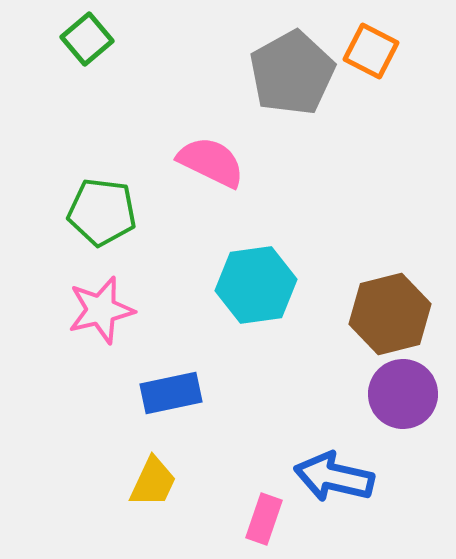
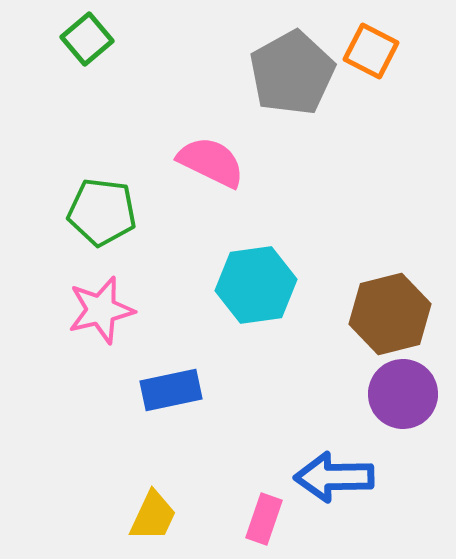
blue rectangle: moved 3 px up
blue arrow: rotated 14 degrees counterclockwise
yellow trapezoid: moved 34 px down
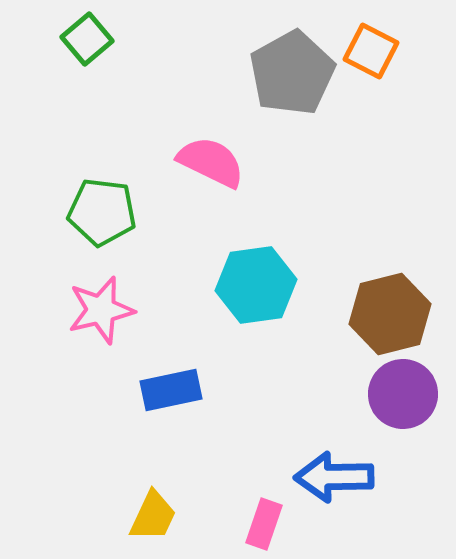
pink rectangle: moved 5 px down
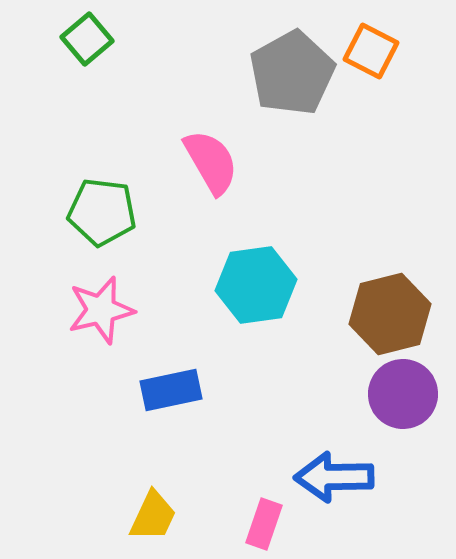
pink semicircle: rotated 34 degrees clockwise
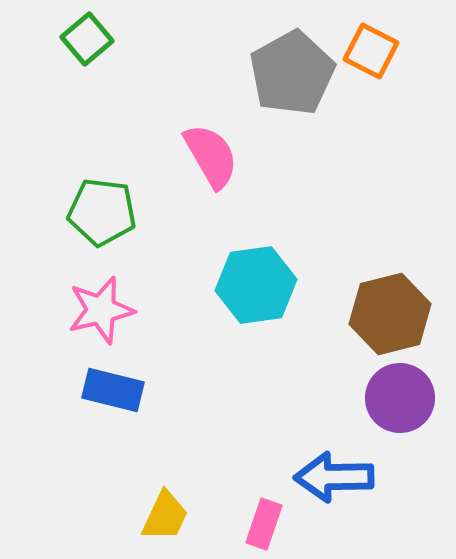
pink semicircle: moved 6 px up
blue rectangle: moved 58 px left; rotated 26 degrees clockwise
purple circle: moved 3 px left, 4 px down
yellow trapezoid: moved 12 px right
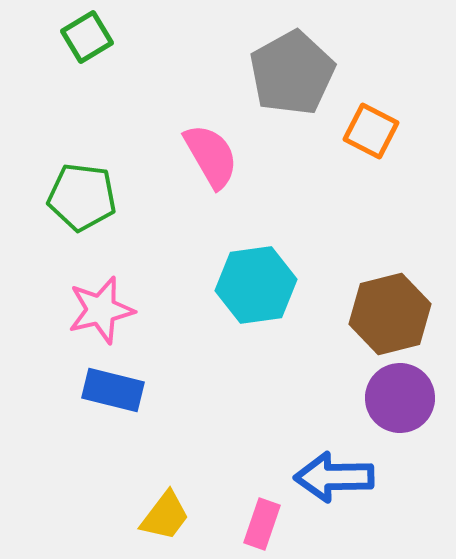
green square: moved 2 px up; rotated 9 degrees clockwise
orange square: moved 80 px down
green pentagon: moved 20 px left, 15 px up
yellow trapezoid: rotated 12 degrees clockwise
pink rectangle: moved 2 px left
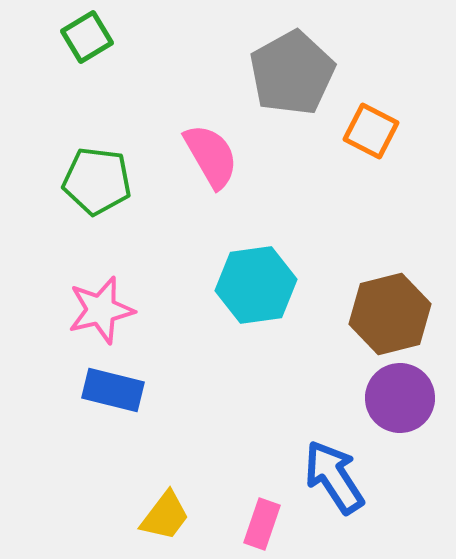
green pentagon: moved 15 px right, 16 px up
blue arrow: rotated 58 degrees clockwise
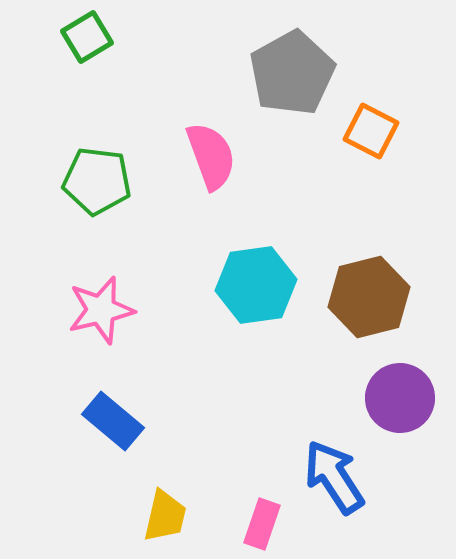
pink semicircle: rotated 10 degrees clockwise
brown hexagon: moved 21 px left, 17 px up
blue rectangle: moved 31 px down; rotated 26 degrees clockwise
yellow trapezoid: rotated 24 degrees counterclockwise
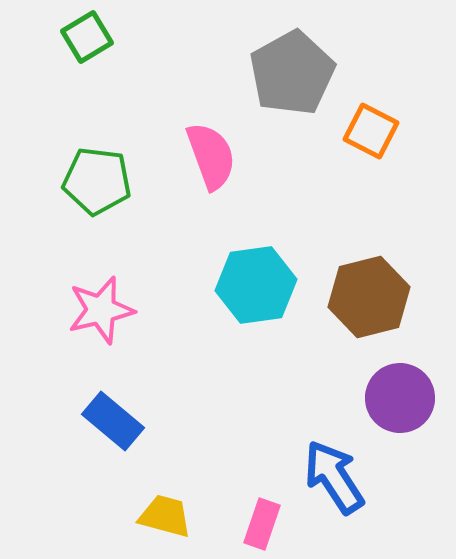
yellow trapezoid: rotated 88 degrees counterclockwise
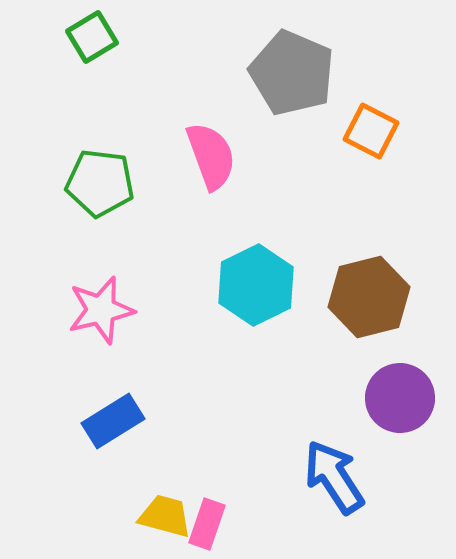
green square: moved 5 px right
gray pentagon: rotated 20 degrees counterclockwise
green pentagon: moved 3 px right, 2 px down
cyan hexagon: rotated 18 degrees counterclockwise
blue rectangle: rotated 72 degrees counterclockwise
pink rectangle: moved 55 px left
